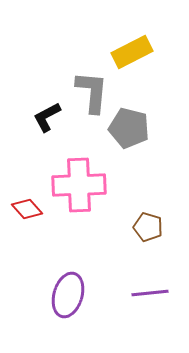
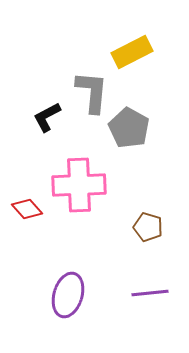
gray pentagon: rotated 15 degrees clockwise
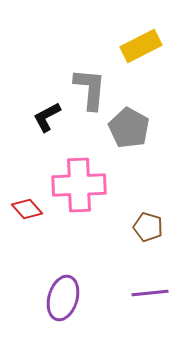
yellow rectangle: moved 9 px right, 6 px up
gray L-shape: moved 2 px left, 3 px up
purple ellipse: moved 5 px left, 3 px down
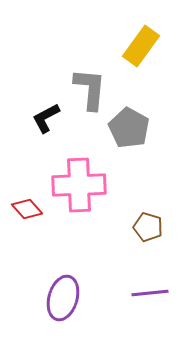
yellow rectangle: rotated 27 degrees counterclockwise
black L-shape: moved 1 px left, 1 px down
